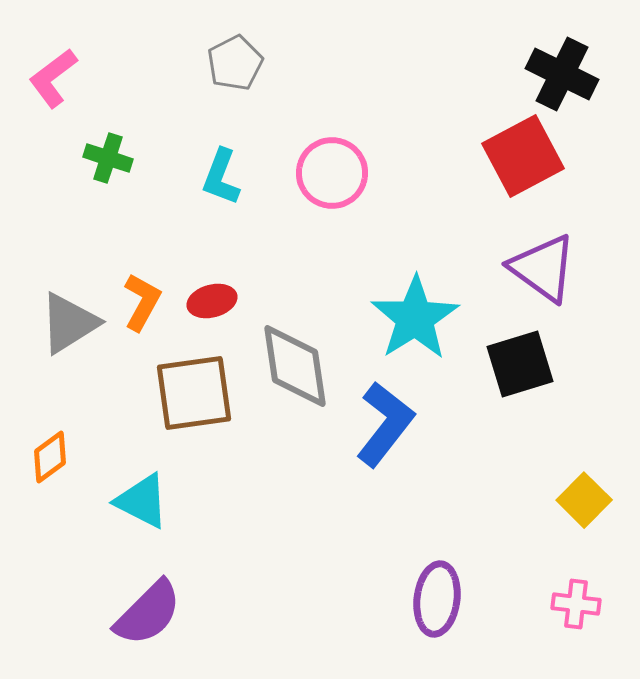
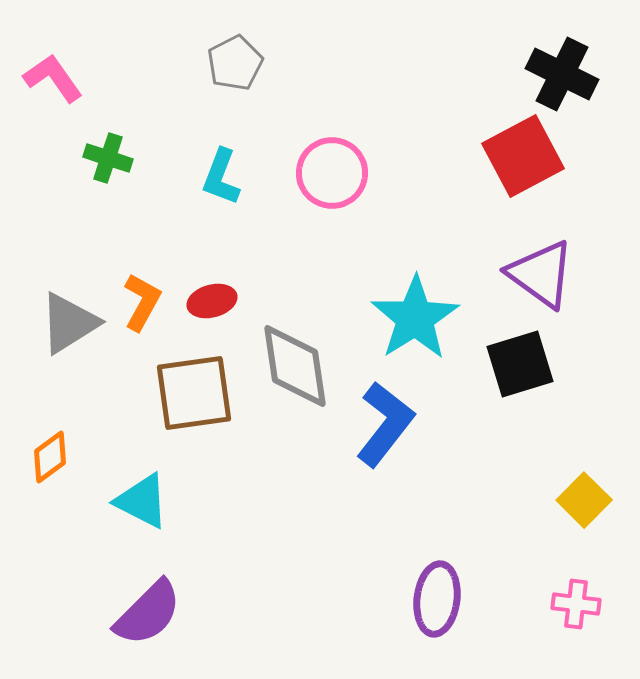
pink L-shape: rotated 92 degrees clockwise
purple triangle: moved 2 px left, 6 px down
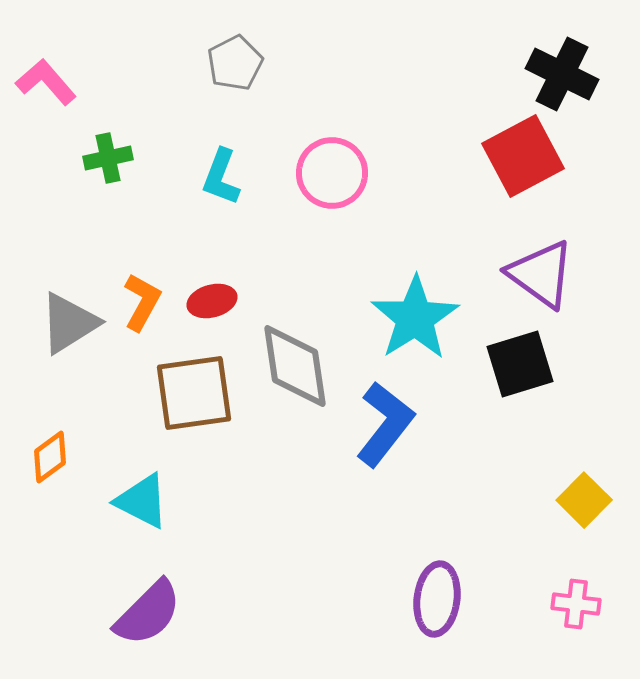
pink L-shape: moved 7 px left, 4 px down; rotated 6 degrees counterclockwise
green cross: rotated 30 degrees counterclockwise
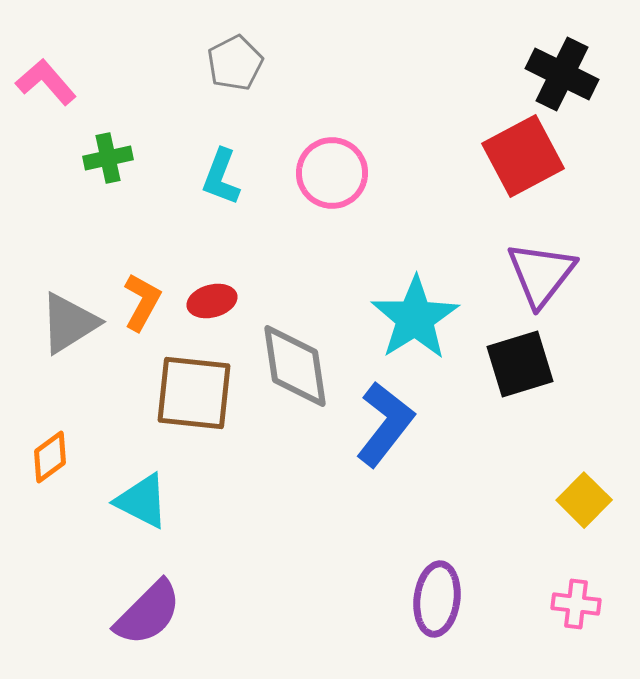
purple triangle: rotated 32 degrees clockwise
brown square: rotated 14 degrees clockwise
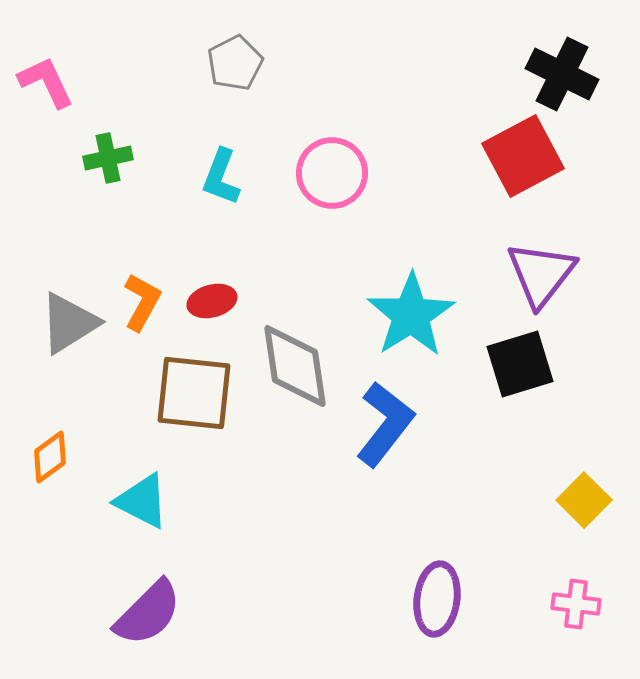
pink L-shape: rotated 16 degrees clockwise
cyan star: moved 4 px left, 3 px up
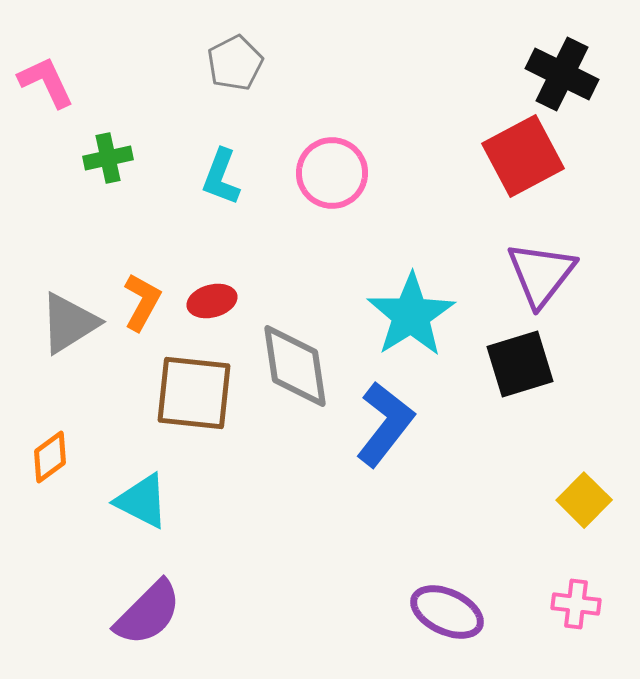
purple ellipse: moved 10 px right, 13 px down; rotated 72 degrees counterclockwise
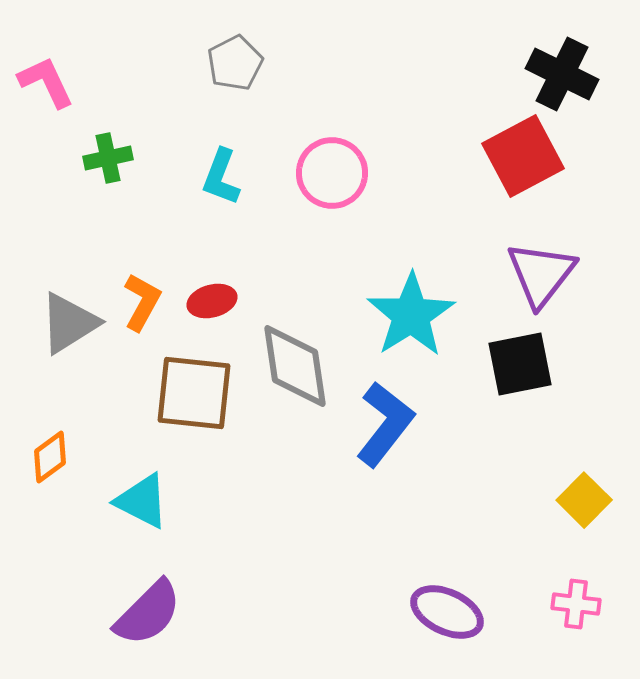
black square: rotated 6 degrees clockwise
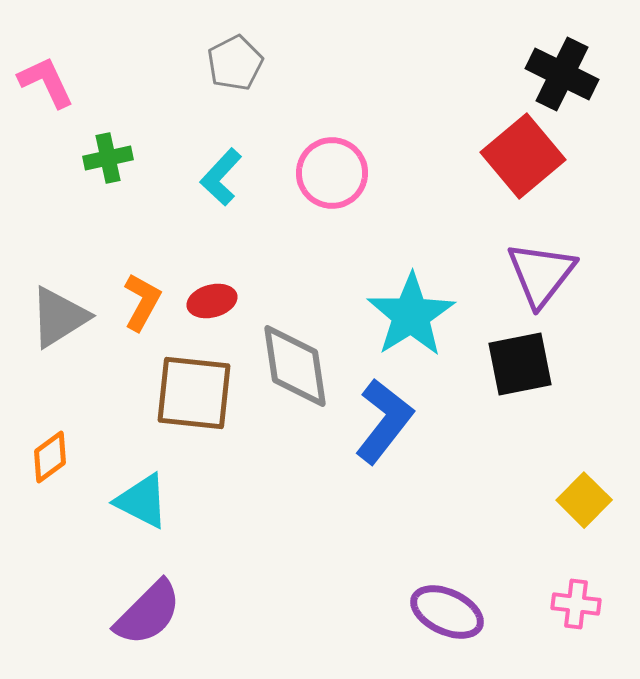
red square: rotated 12 degrees counterclockwise
cyan L-shape: rotated 22 degrees clockwise
gray triangle: moved 10 px left, 6 px up
blue L-shape: moved 1 px left, 3 px up
